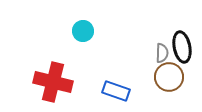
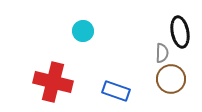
black ellipse: moved 2 px left, 15 px up
brown circle: moved 2 px right, 2 px down
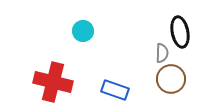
blue rectangle: moved 1 px left, 1 px up
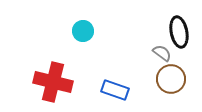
black ellipse: moved 1 px left
gray semicircle: rotated 54 degrees counterclockwise
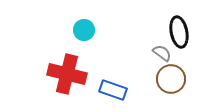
cyan circle: moved 1 px right, 1 px up
red cross: moved 14 px right, 8 px up
blue rectangle: moved 2 px left
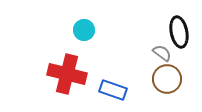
brown circle: moved 4 px left
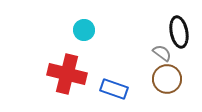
blue rectangle: moved 1 px right, 1 px up
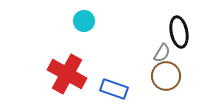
cyan circle: moved 9 px up
gray semicircle: rotated 84 degrees clockwise
red cross: rotated 15 degrees clockwise
brown circle: moved 1 px left, 3 px up
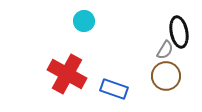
gray semicircle: moved 3 px right, 3 px up
